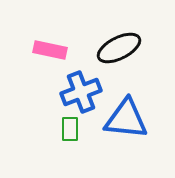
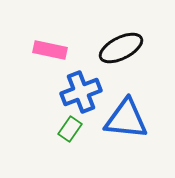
black ellipse: moved 2 px right
green rectangle: rotated 35 degrees clockwise
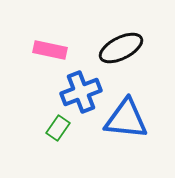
green rectangle: moved 12 px left, 1 px up
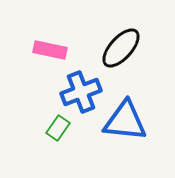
black ellipse: rotated 21 degrees counterclockwise
blue triangle: moved 1 px left, 2 px down
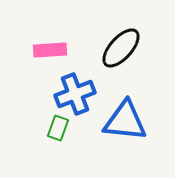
pink rectangle: rotated 16 degrees counterclockwise
blue cross: moved 6 px left, 2 px down
green rectangle: rotated 15 degrees counterclockwise
